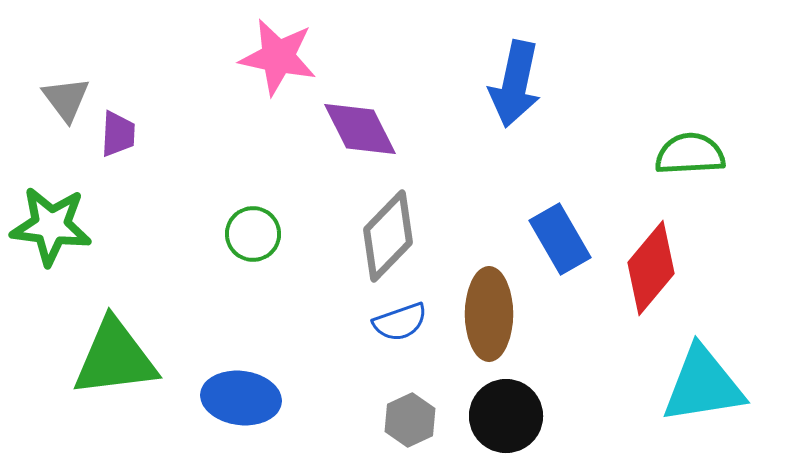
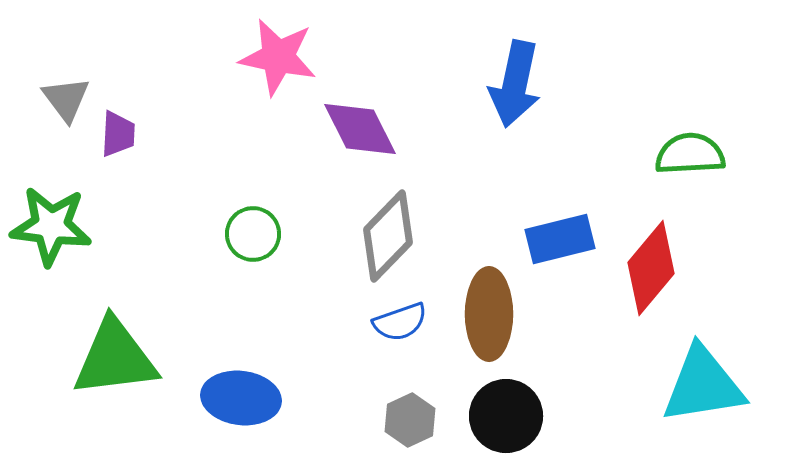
blue rectangle: rotated 74 degrees counterclockwise
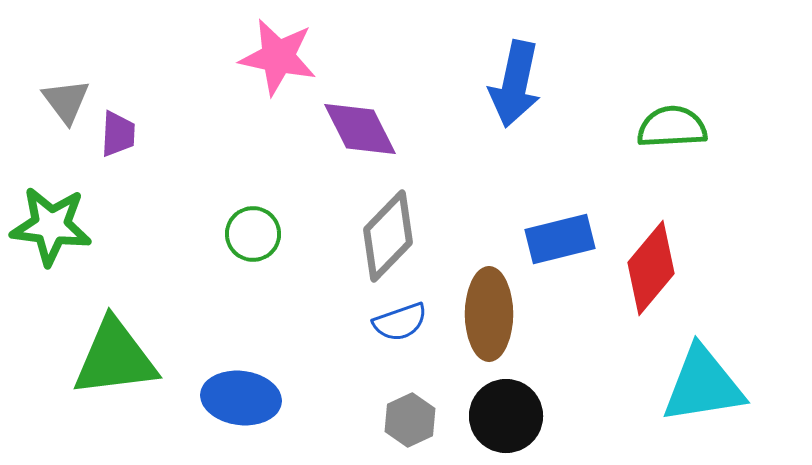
gray triangle: moved 2 px down
green semicircle: moved 18 px left, 27 px up
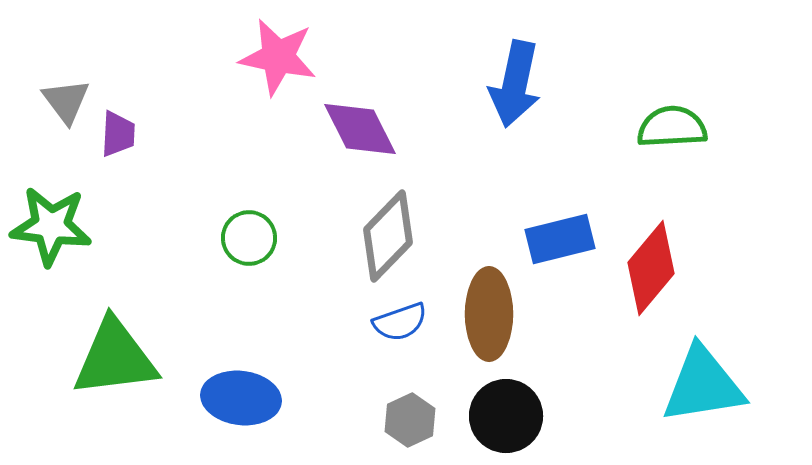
green circle: moved 4 px left, 4 px down
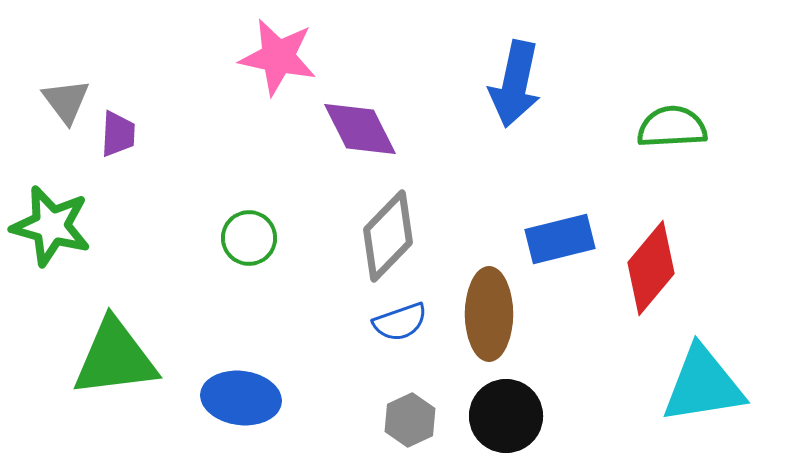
green star: rotated 8 degrees clockwise
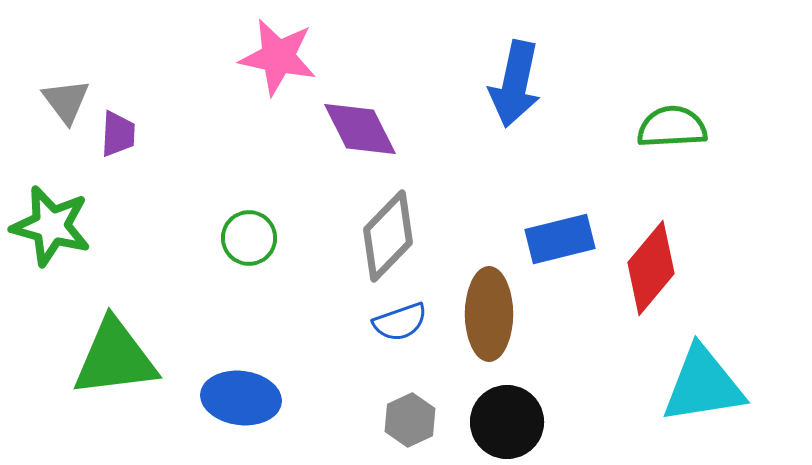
black circle: moved 1 px right, 6 px down
